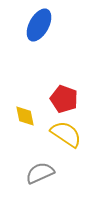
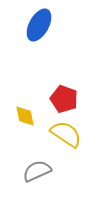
gray semicircle: moved 3 px left, 2 px up
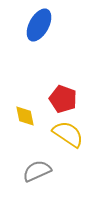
red pentagon: moved 1 px left
yellow semicircle: moved 2 px right
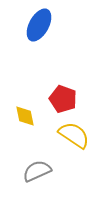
yellow semicircle: moved 6 px right, 1 px down
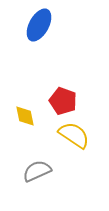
red pentagon: moved 2 px down
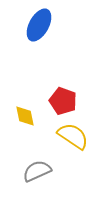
yellow semicircle: moved 1 px left, 1 px down
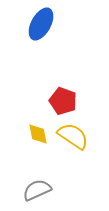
blue ellipse: moved 2 px right, 1 px up
yellow diamond: moved 13 px right, 18 px down
gray semicircle: moved 19 px down
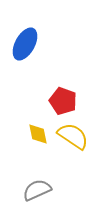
blue ellipse: moved 16 px left, 20 px down
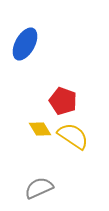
yellow diamond: moved 2 px right, 5 px up; rotated 20 degrees counterclockwise
gray semicircle: moved 2 px right, 2 px up
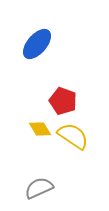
blue ellipse: moved 12 px right; rotated 12 degrees clockwise
